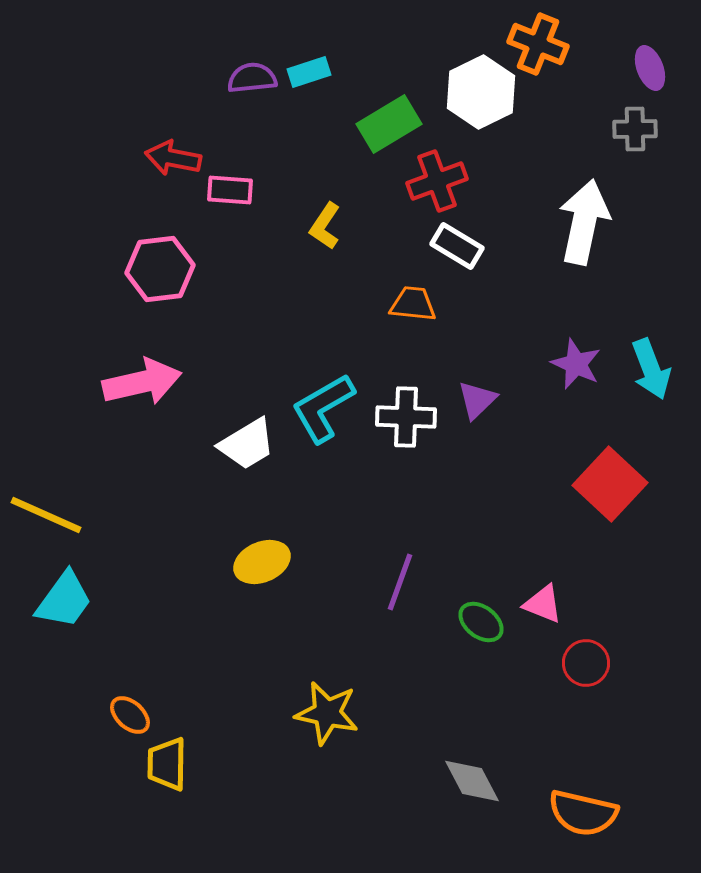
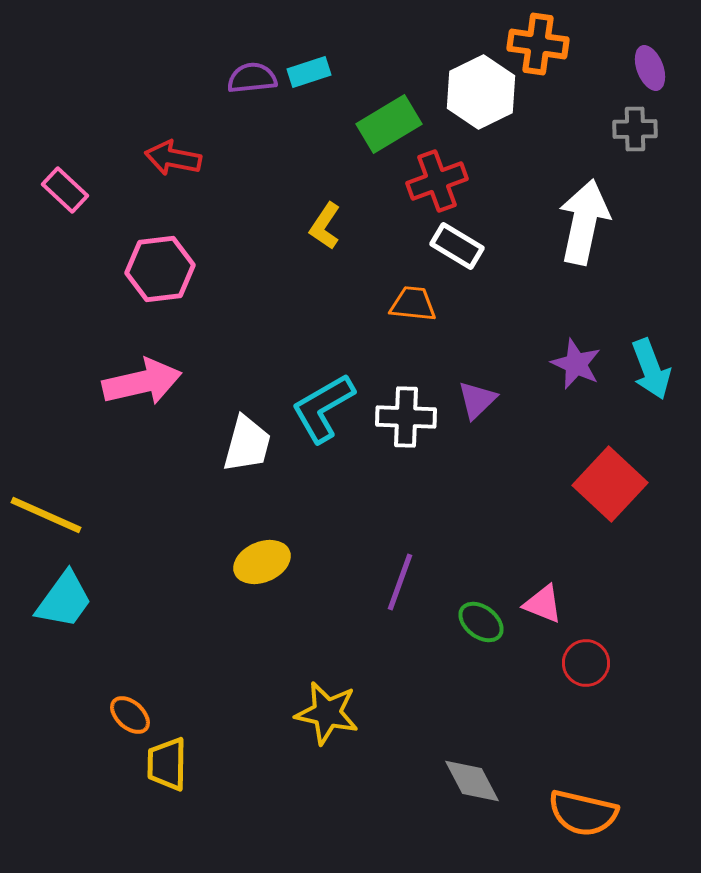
orange cross: rotated 14 degrees counterclockwise
pink rectangle: moved 165 px left; rotated 39 degrees clockwise
white trapezoid: rotated 44 degrees counterclockwise
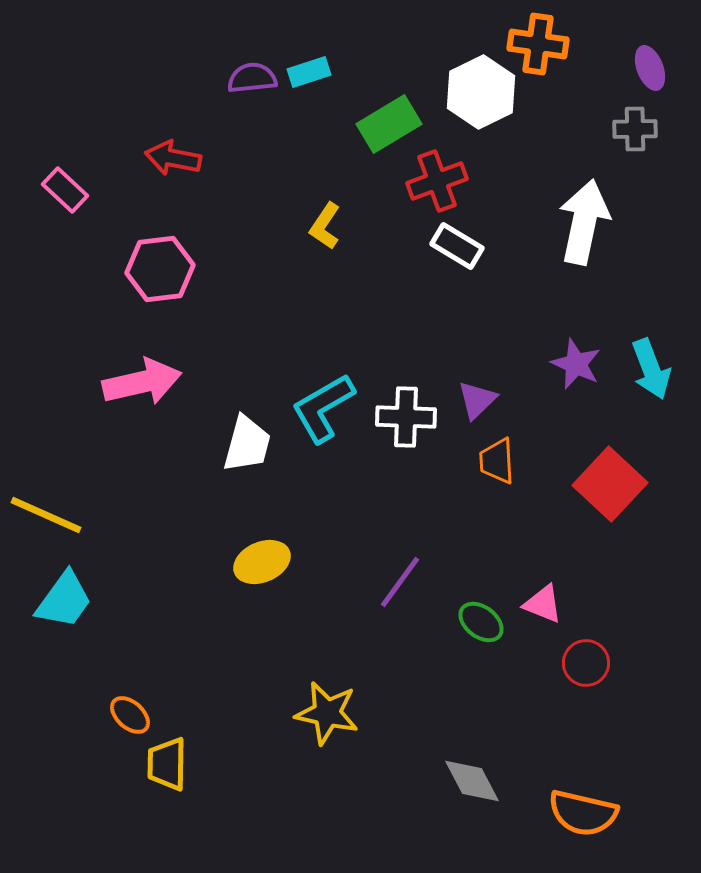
orange trapezoid: moved 84 px right, 157 px down; rotated 99 degrees counterclockwise
purple line: rotated 16 degrees clockwise
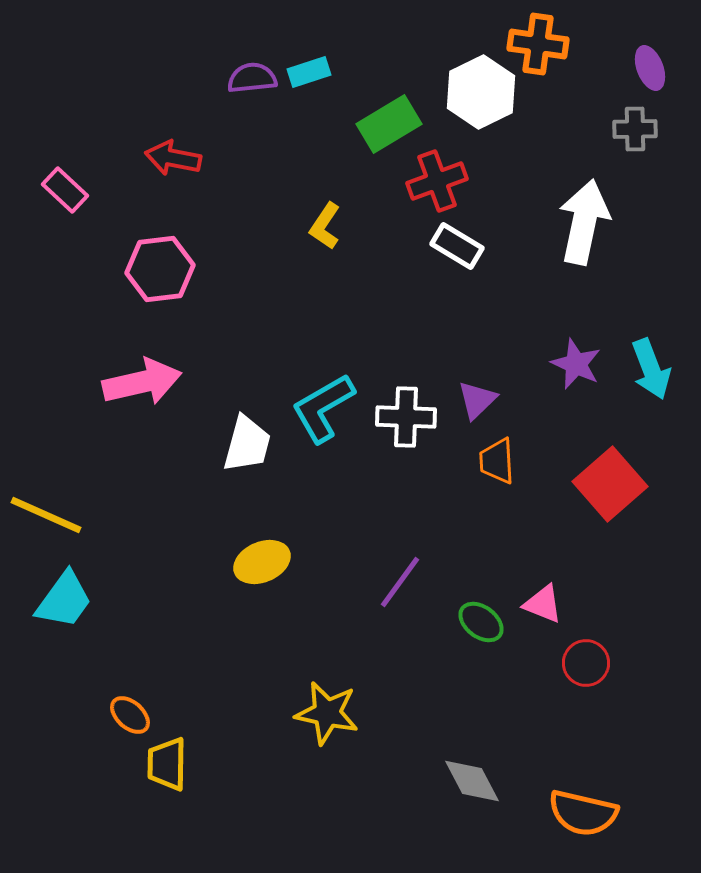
red square: rotated 6 degrees clockwise
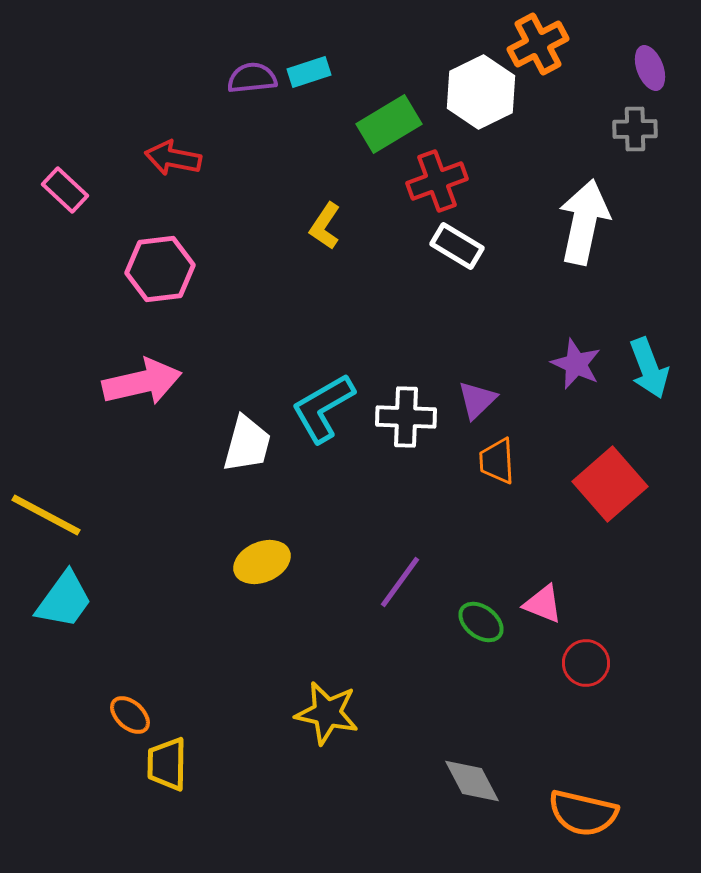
orange cross: rotated 36 degrees counterclockwise
cyan arrow: moved 2 px left, 1 px up
yellow line: rotated 4 degrees clockwise
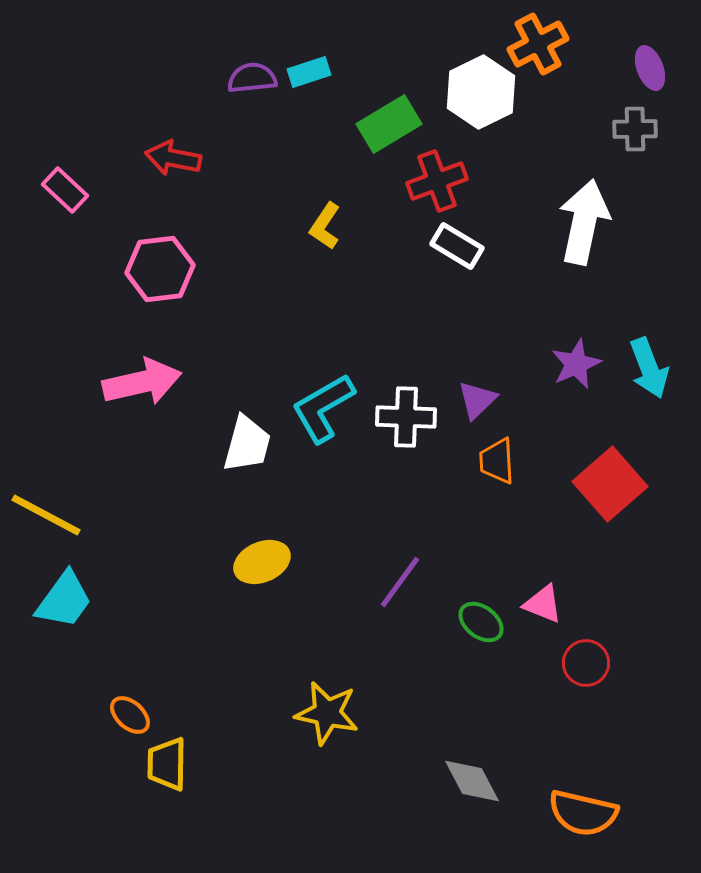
purple star: rotated 24 degrees clockwise
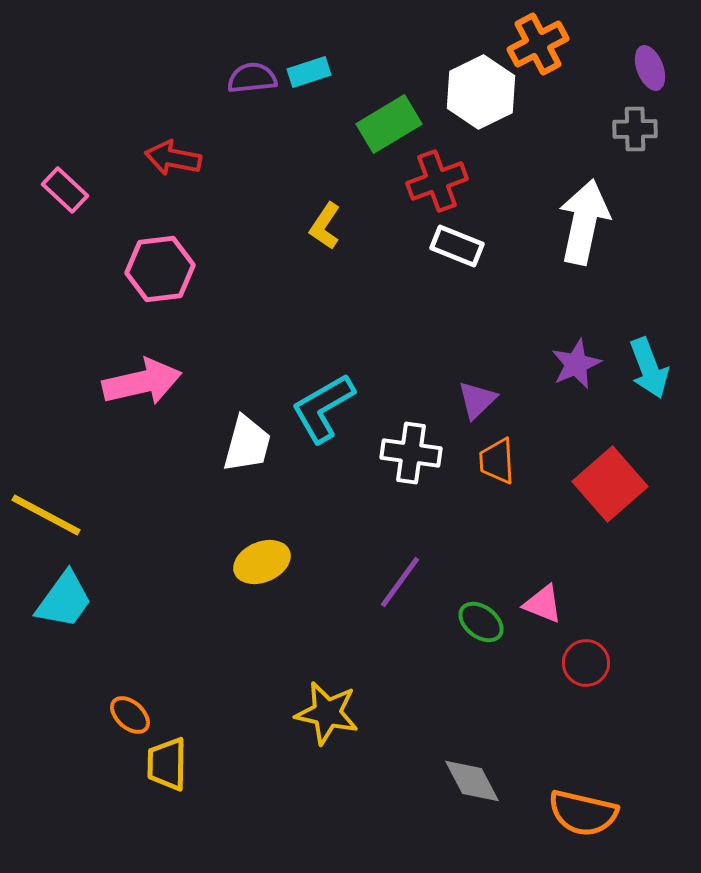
white rectangle: rotated 9 degrees counterclockwise
white cross: moved 5 px right, 36 px down; rotated 6 degrees clockwise
